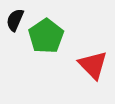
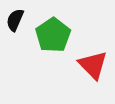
green pentagon: moved 7 px right, 1 px up
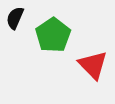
black semicircle: moved 2 px up
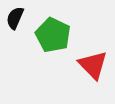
green pentagon: rotated 12 degrees counterclockwise
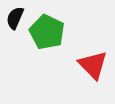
green pentagon: moved 6 px left, 3 px up
